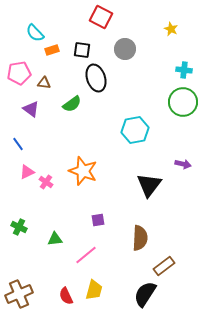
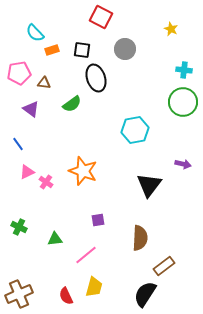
yellow trapezoid: moved 3 px up
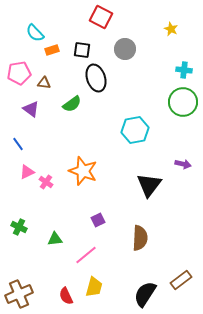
purple square: rotated 16 degrees counterclockwise
brown rectangle: moved 17 px right, 14 px down
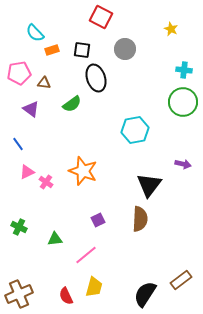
brown semicircle: moved 19 px up
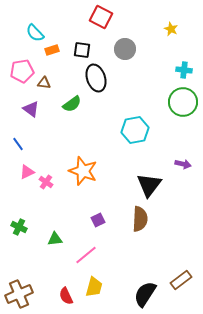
pink pentagon: moved 3 px right, 2 px up
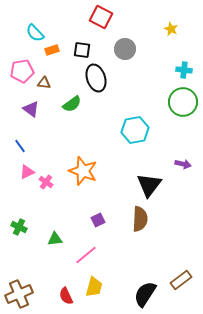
blue line: moved 2 px right, 2 px down
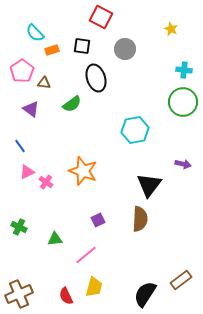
black square: moved 4 px up
pink pentagon: rotated 25 degrees counterclockwise
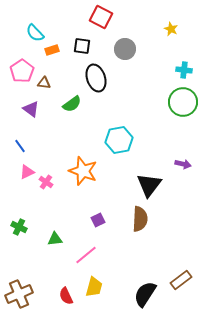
cyan hexagon: moved 16 px left, 10 px down
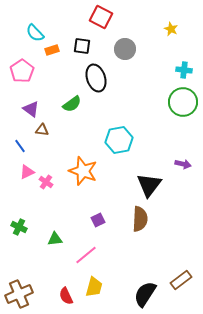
brown triangle: moved 2 px left, 47 px down
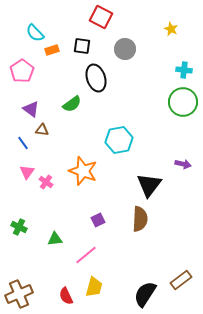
blue line: moved 3 px right, 3 px up
pink triangle: rotated 28 degrees counterclockwise
